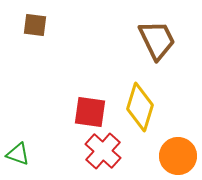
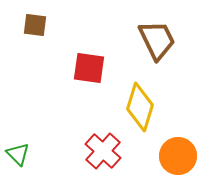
red square: moved 1 px left, 44 px up
green triangle: rotated 25 degrees clockwise
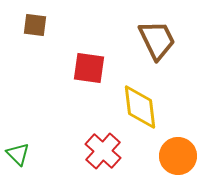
yellow diamond: rotated 24 degrees counterclockwise
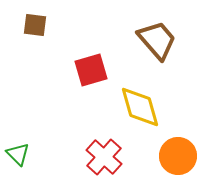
brown trapezoid: rotated 15 degrees counterclockwise
red square: moved 2 px right, 2 px down; rotated 24 degrees counterclockwise
yellow diamond: rotated 9 degrees counterclockwise
red cross: moved 1 px right, 6 px down
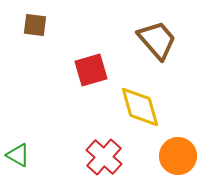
green triangle: moved 1 px down; rotated 15 degrees counterclockwise
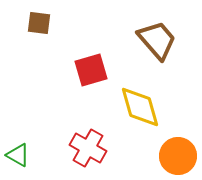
brown square: moved 4 px right, 2 px up
red cross: moved 16 px left, 9 px up; rotated 12 degrees counterclockwise
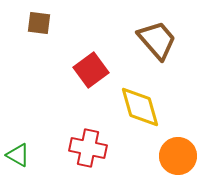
red square: rotated 20 degrees counterclockwise
red cross: rotated 18 degrees counterclockwise
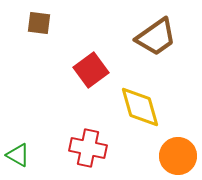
brown trapezoid: moved 1 px left, 3 px up; rotated 96 degrees clockwise
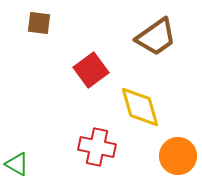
red cross: moved 9 px right, 1 px up
green triangle: moved 1 px left, 9 px down
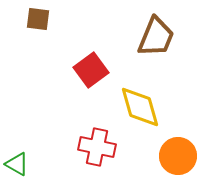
brown square: moved 1 px left, 4 px up
brown trapezoid: rotated 33 degrees counterclockwise
